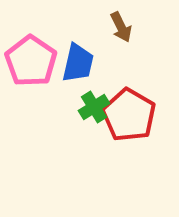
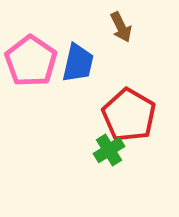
green cross: moved 15 px right, 43 px down
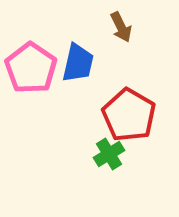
pink pentagon: moved 7 px down
green cross: moved 4 px down
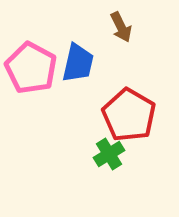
pink pentagon: rotated 6 degrees counterclockwise
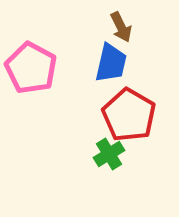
blue trapezoid: moved 33 px right
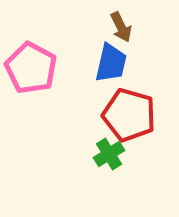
red pentagon: rotated 14 degrees counterclockwise
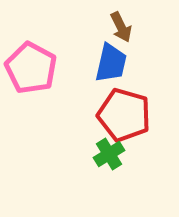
red pentagon: moved 5 px left
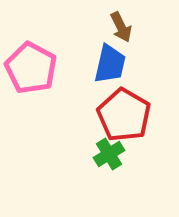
blue trapezoid: moved 1 px left, 1 px down
red pentagon: rotated 14 degrees clockwise
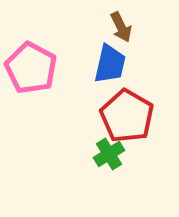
red pentagon: moved 3 px right, 1 px down
